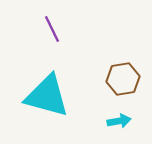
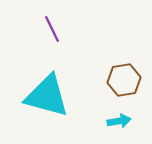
brown hexagon: moved 1 px right, 1 px down
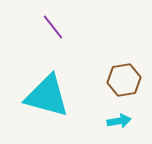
purple line: moved 1 px right, 2 px up; rotated 12 degrees counterclockwise
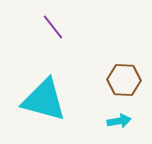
brown hexagon: rotated 12 degrees clockwise
cyan triangle: moved 3 px left, 4 px down
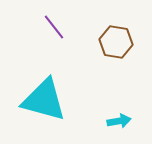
purple line: moved 1 px right
brown hexagon: moved 8 px left, 38 px up; rotated 8 degrees clockwise
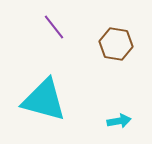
brown hexagon: moved 2 px down
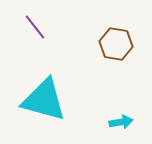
purple line: moved 19 px left
cyan arrow: moved 2 px right, 1 px down
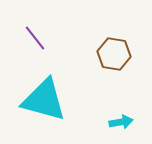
purple line: moved 11 px down
brown hexagon: moved 2 px left, 10 px down
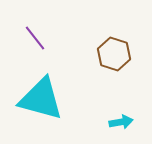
brown hexagon: rotated 8 degrees clockwise
cyan triangle: moved 3 px left, 1 px up
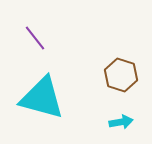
brown hexagon: moved 7 px right, 21 px down
cyan triangle: moved 1 px right, 1 px up
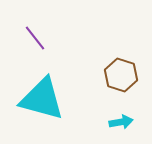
cyan triangle: moved 1 px down
